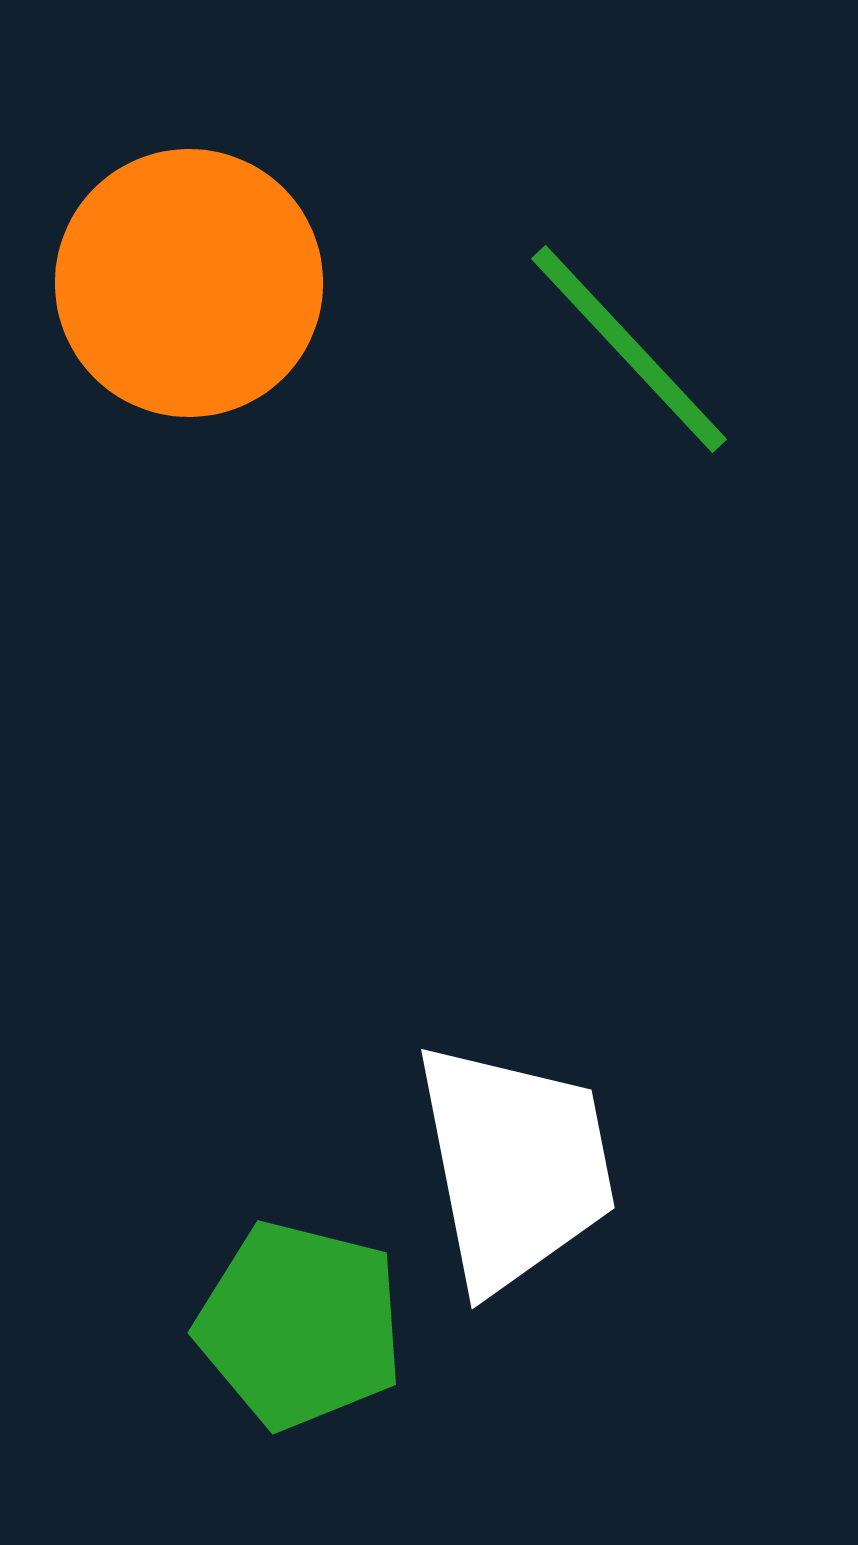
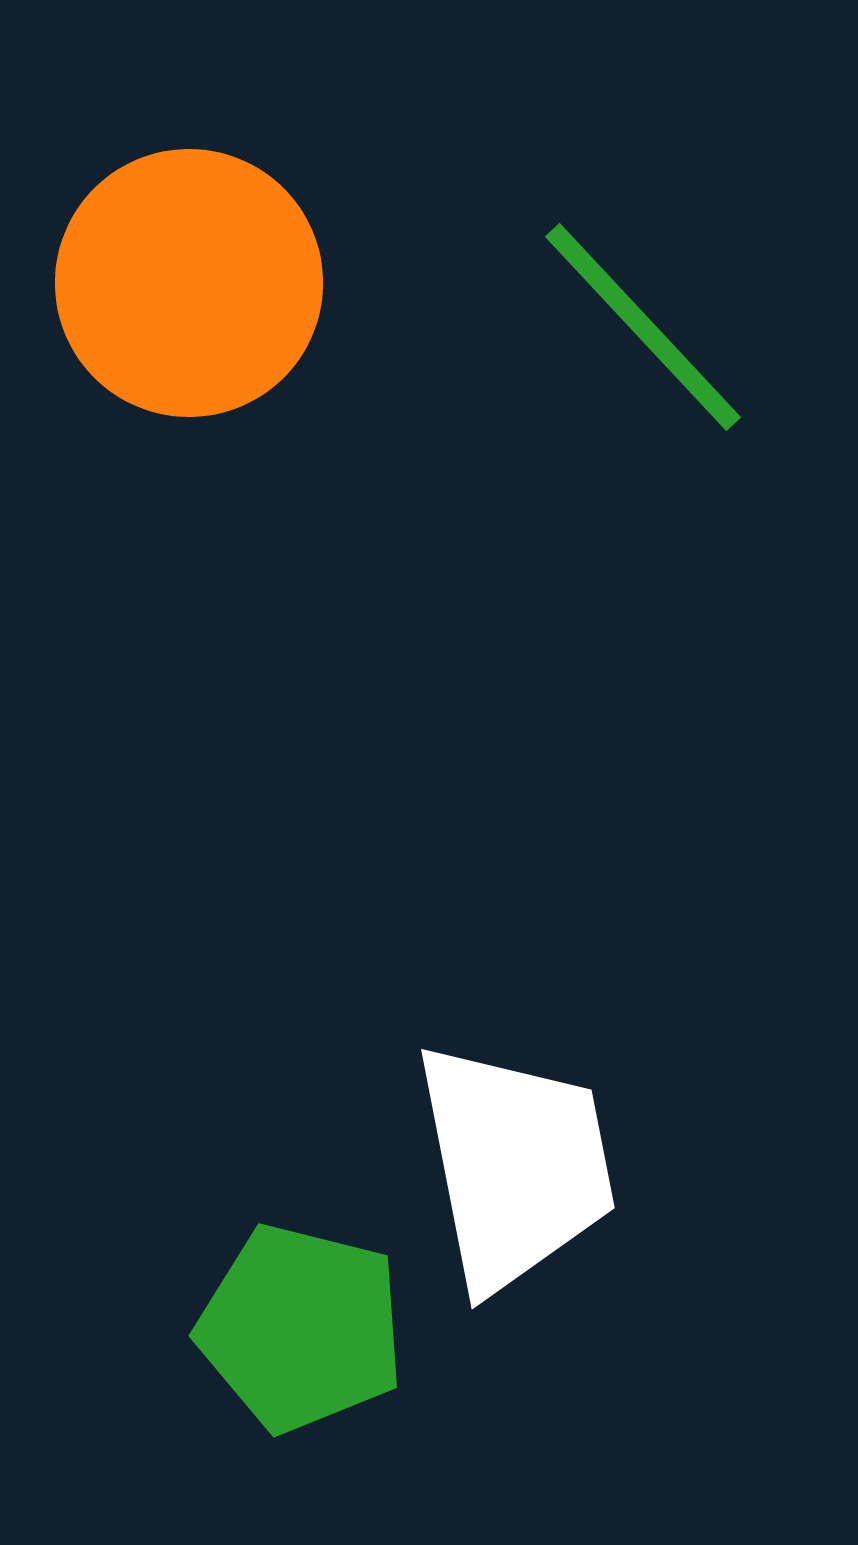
green line: moved 14 px right, 22 px up
green pentagon: moved 1 px right, 3 px down
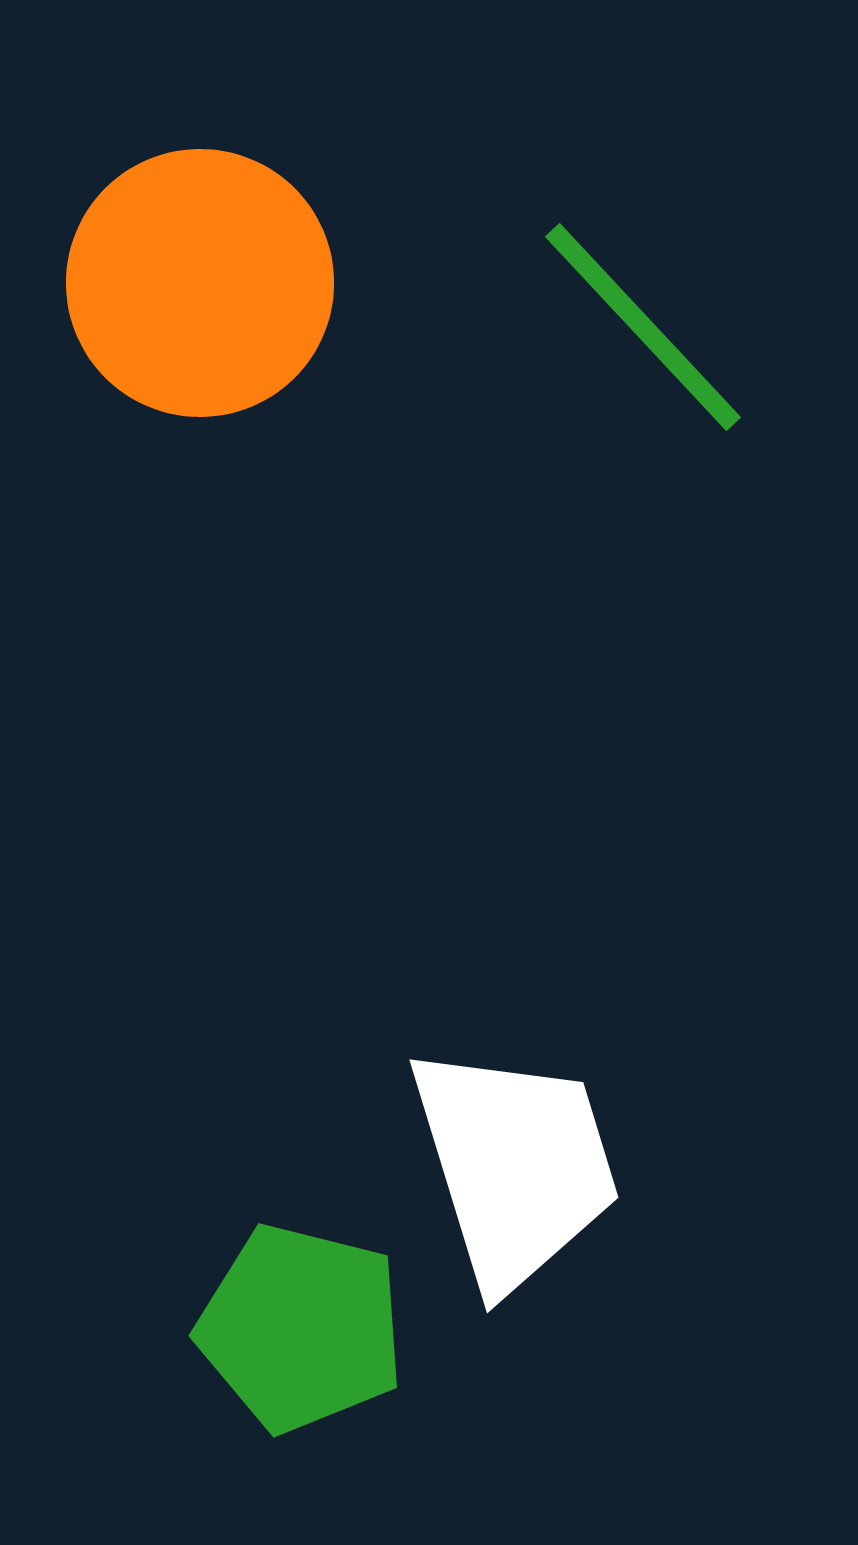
orange circle: moved 11 px right
white trapezoid: rotated 6 degrees counterclockwise
